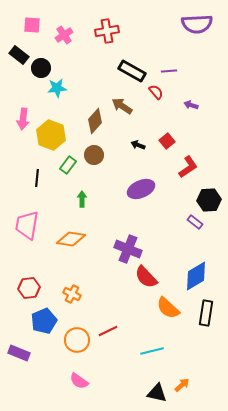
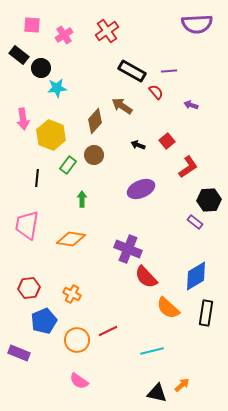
red cross at (107, 31): rotated 25 degrees counterclockwise
pink arrow at (23, 119): rotated 15 degrees counterclockwise
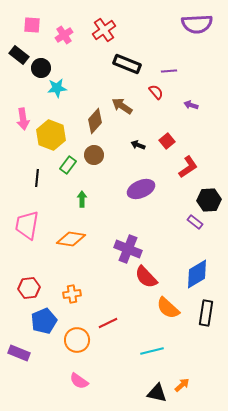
red cross at (107, 31): moved 3 px left, 1 px up
black rectangle at (132, 71): moved 5 px left, 7 px up; rotated 8 degrees counterclockwise
blue diamond at (196, 276): moved 1 px right, 2 px up
orange cross at (72, 294): rotated 36 degrees counterclockwise
red line at (108, 331): moved 8 px up
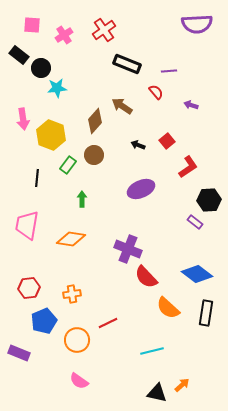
blue diamond at (197, 274): rotated 68 degrees clockwise
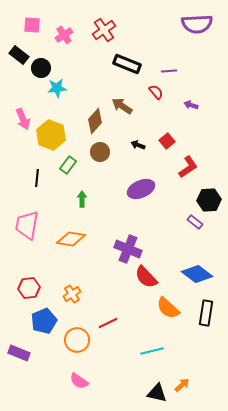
pink arrow at (23, 119): rotated 15 degrees counterclockwise
brown circle at (94, 155): moved 6 px right, 3 px up
orange cross at (72, 294): rotated 24 degrees counterclockwise
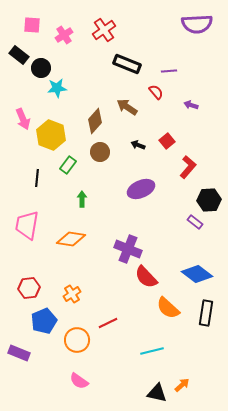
brown arrow at (122, 106): moved 5 px right, 1 px down
red L-shape at (188, 167): rotated 15 degrees counterclockwise
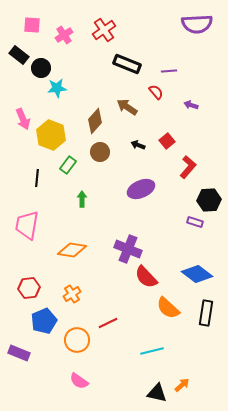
purple rectangle at (195, 222): rotated 21 degrees counterclockwise
orange diamond at (71, 239): moved 1 px right, 11 px down
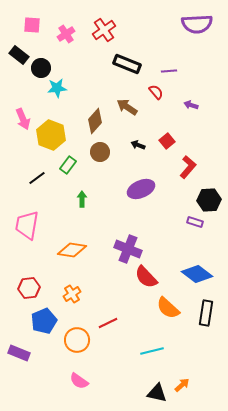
pink cross at (64, 35): moved 2 px right, 1 px up
black line at (37, 178): rotated 48 degrees clockwise
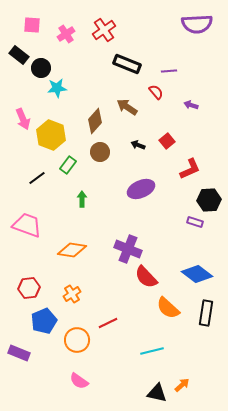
red L-shape at (188, 167): moved 2 px right, 2 px down; rotated 25 degrees clockwise
pink trapezoid at (27, 225): rotated 100 degrees clockwise
